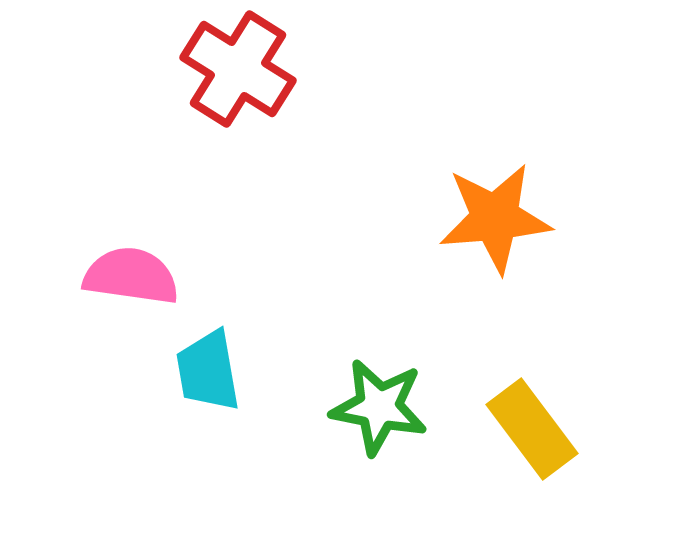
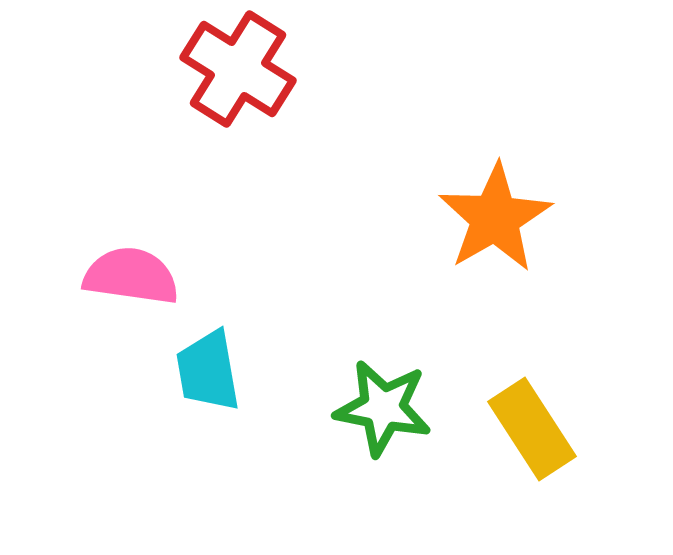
orange star: rotated 25 degrees counterclockwise
green star: moved 4 px right, 1 px down
yellow rectangle: rotated 4 degrees clockwise
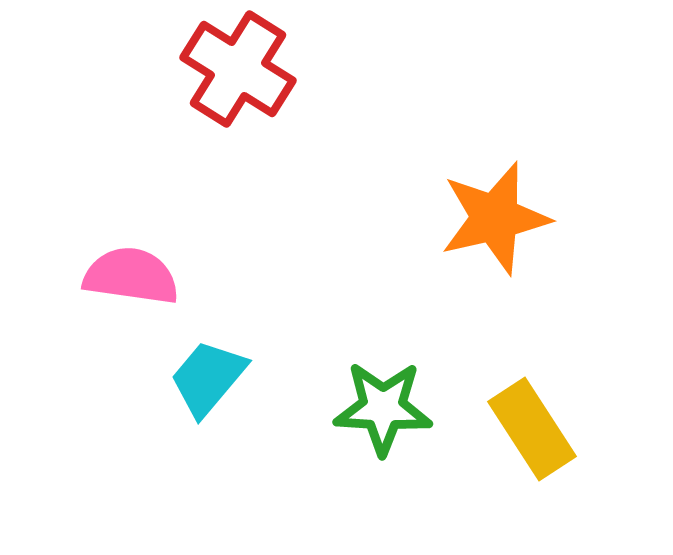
orange star: rotated 17 degrees clockwise
cyan trapezoid: moved 7 px down; rotated 50 degrees clockwise
green star: rotated 8 degrees counterclockwise
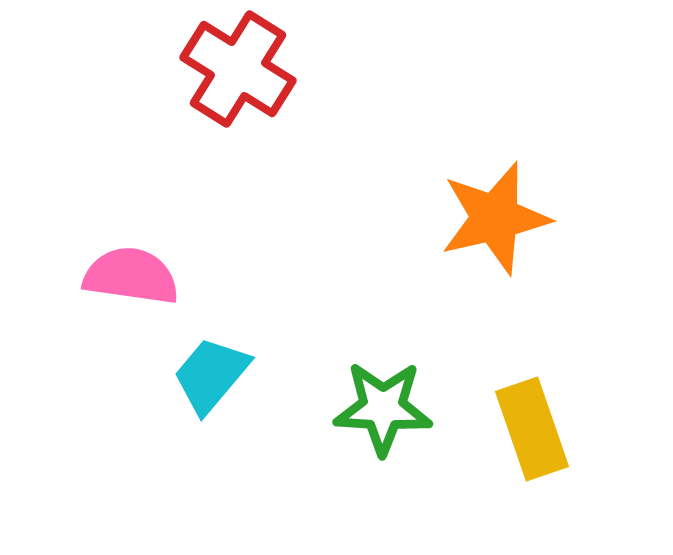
cyan trapezoid: moved 3 px right, 3 px up
yellow rectangle: rotated 14 degrees clockwise
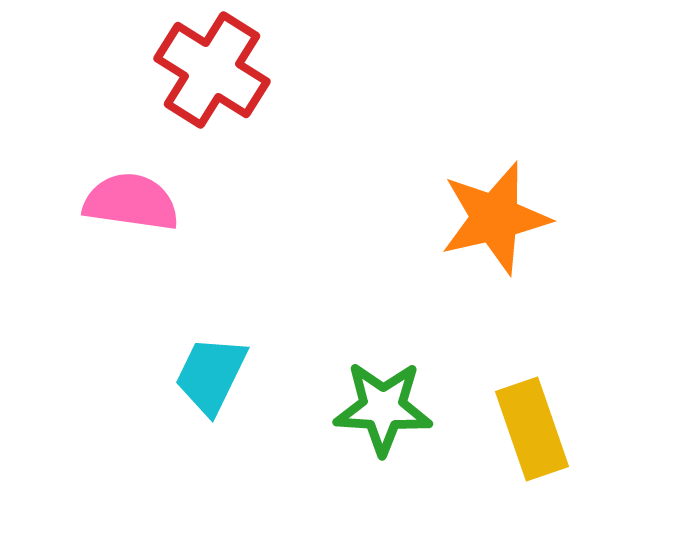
red cross: moved 26 px left, 1 px down
pink semicircle: moved 74 px up
cyan trapezoid: rotated 14 degrees counterclockwise
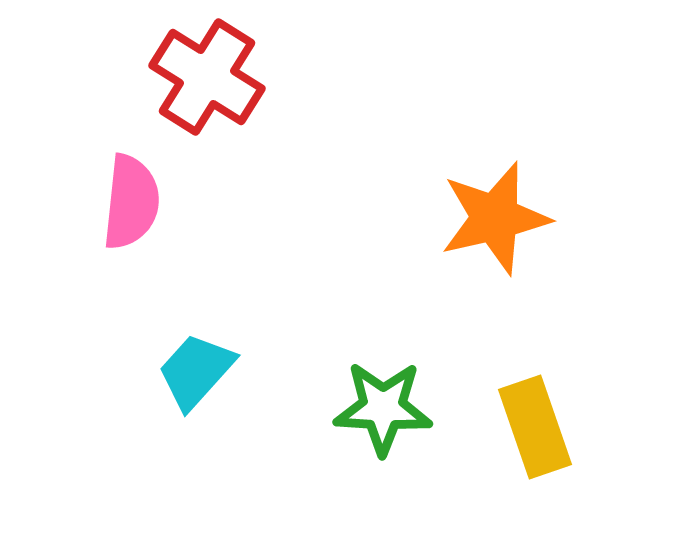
red cross: moved 5 px left, 7 px down
pink semicircle: rotated 88 degrees clockwise
cyan trapezoid: moved 15 px left, 4 px up; rotated 16 degrees clockwise
yellow rectangle: moved 3 px right, 2 px up
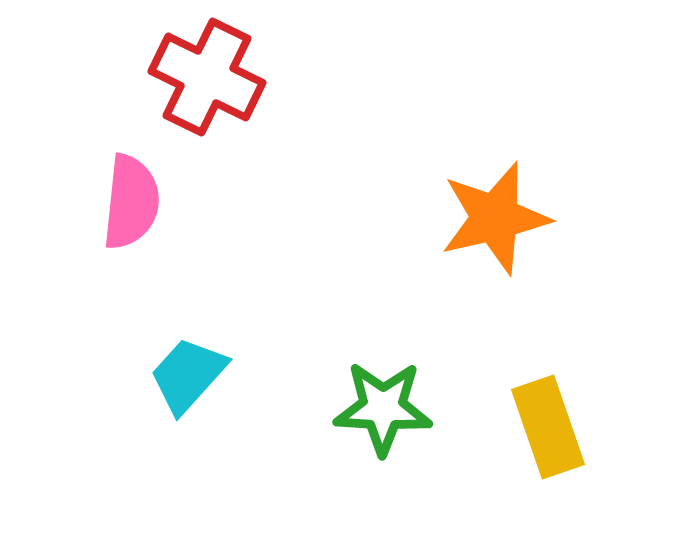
red cross: rotated 6 degrees counterclockwise
cyan trapezoid: moved 8 px left, 4 px down
yellow rectangle: moved 13 px right
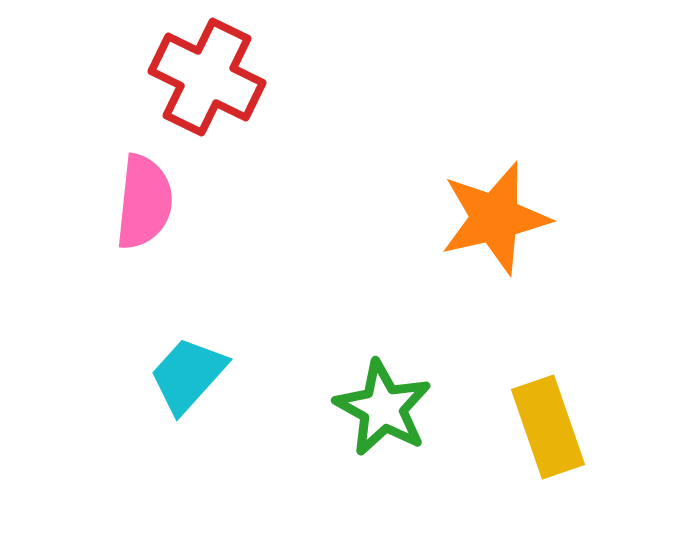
pink semicircle: moved 13 px right
green star: rotated 26 degrees clockwise
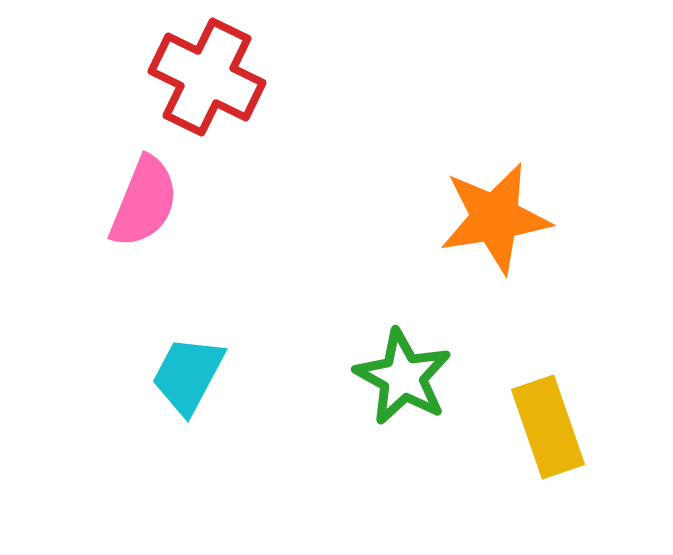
pink semicircle: rotated 16 degrees clockwise
orange star: rotated 4 degrees clockwise
cyan trapezoid: rotated 14 degrees counterclockwise
green star: moved 20 px right, 31 px up
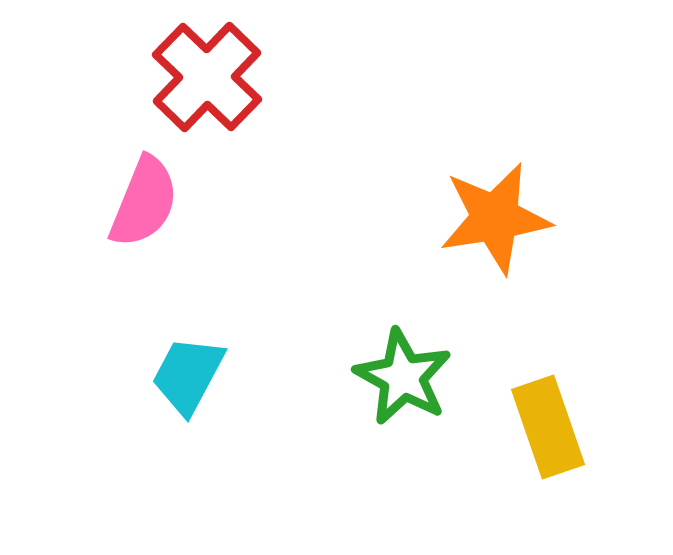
red cross: rotated 18 degrees clockwise
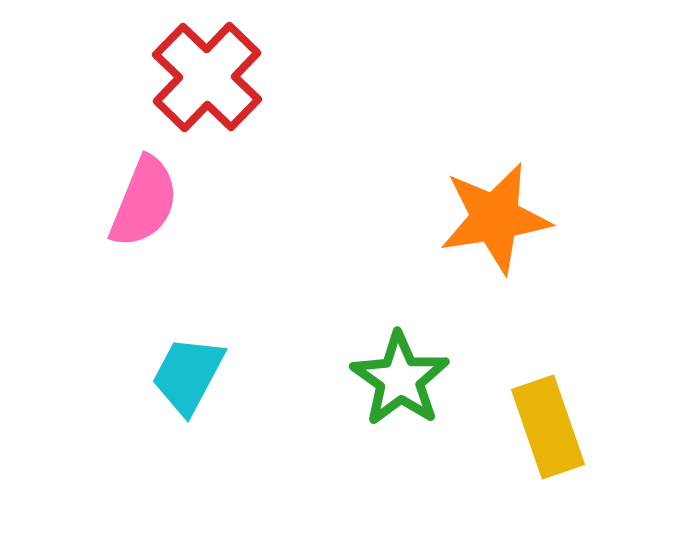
green star: moved 3 px left, 2 px down; rotated 6 degrees clockwise
